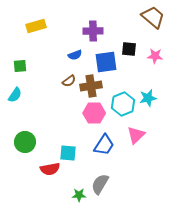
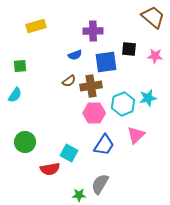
cyan square: moved 1 px right; rotated 24 degrees clockwise
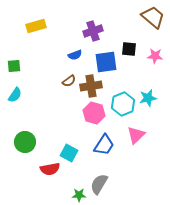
purple cross: rotated 18 degrees counterclockwise
green square: moved 6 px left
pink hexagon: rotated 15 degrees clockwise
gray semicircle: moved 1 px left
